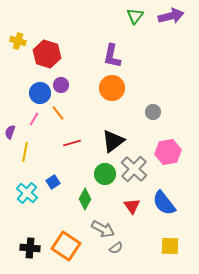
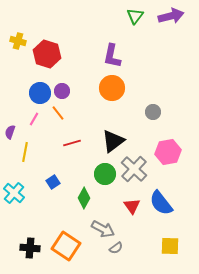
purple circle: moved 1 px right, 6 px down
cyan cross: moved 13 px left
green diamond: moved 1 px left, 1 px up
blue semicircle: moved 3 px left
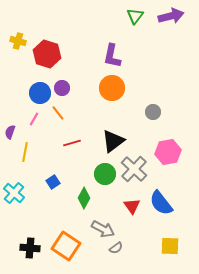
purple circle: moved 3 px up
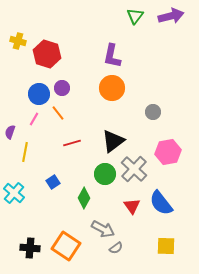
blue circle: moved 1 px left, 1 px down
yellow square: moved 4 px left
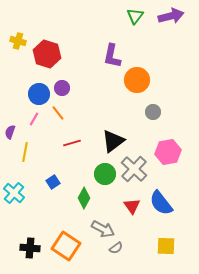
orange circle: moved 25 px right, 8 px up
